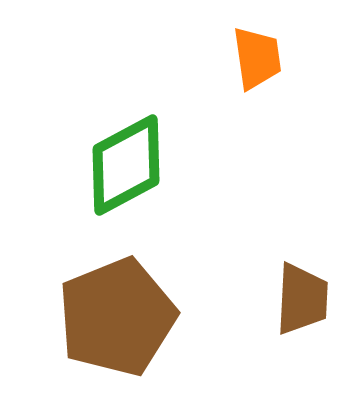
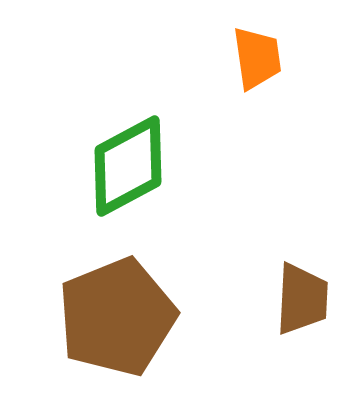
green diamond: moved 2 px right, 1 px down
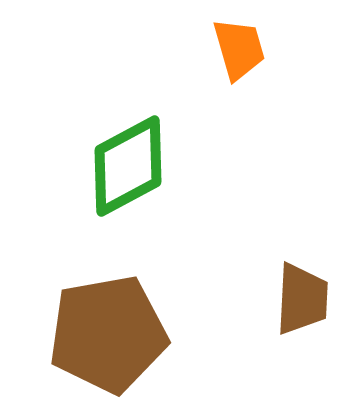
orange trapezoid: moved 18 px left, 9 px up; rotated 8 degrees counterclockwise
brown pentagon: moved 9 px left, 17 px down; rotated 12 degrees clockwise
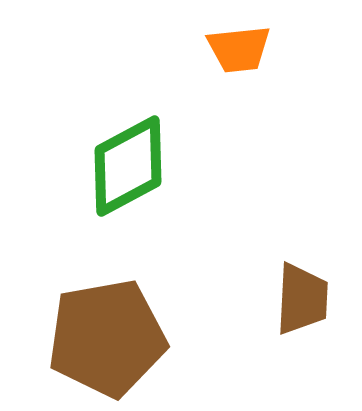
orange trapezoid: rotated 100 degrees clockwise
brown pentagon: moved 1 px left, 4 px down
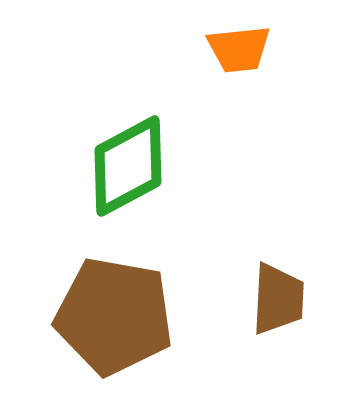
brown trapezoid: moved 24 px left
brown pentagon: moved 7 px right, 22 px up; rotated 20 degrees clockwise
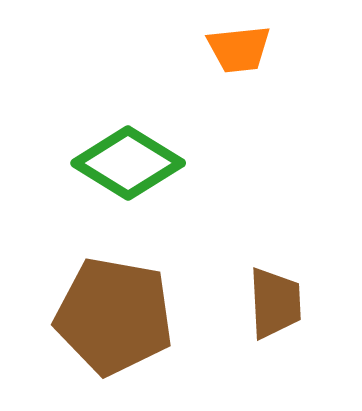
green diamond: moved 3 px up; rotated 60 degrees clockwise
brown trapezoid: moved 3 px left, 4 px down; rotated 6 degrees counterclockwise
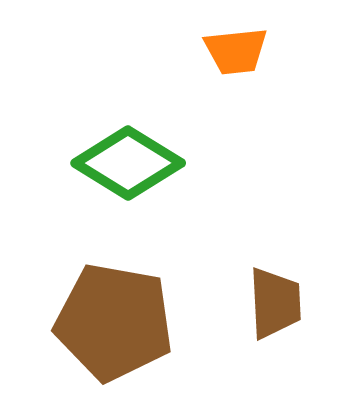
orange trapezoid: moved 3 px left, 2 px down
brown pentagon: moved 6 px down
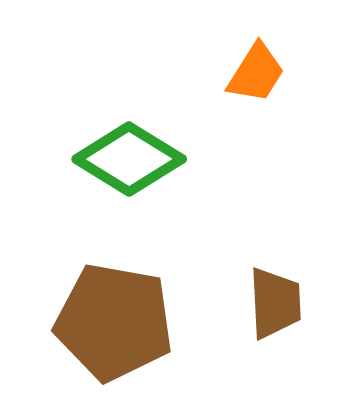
orange trapezoid: moved 20 px right, 22 px down; rotated 52 degrees counterclockwise
green diamond: moved 1 px right, 4 px up
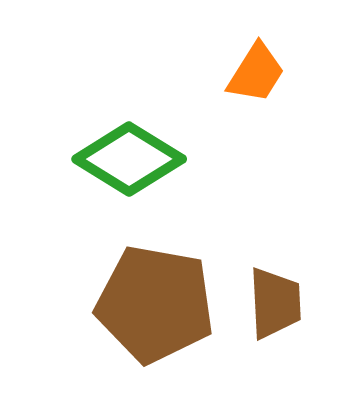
brown pentagon: moved 41 px right, 18 px up
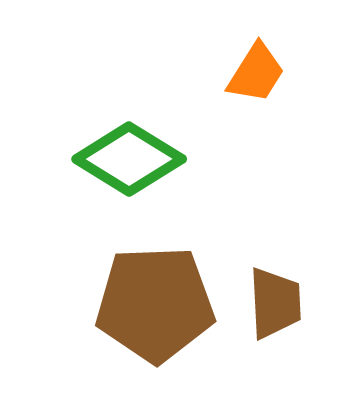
brown pentagon: rotated 12 degrees counterclockwise
